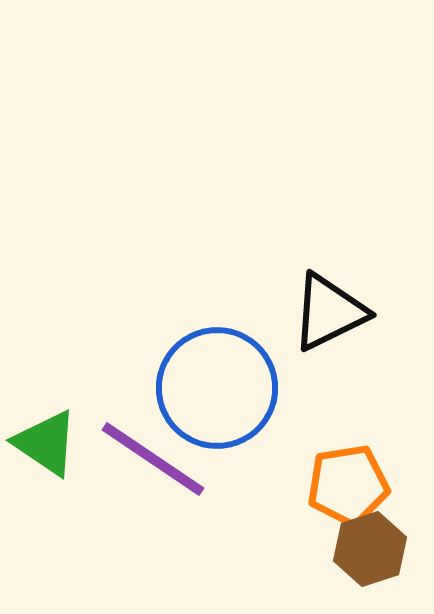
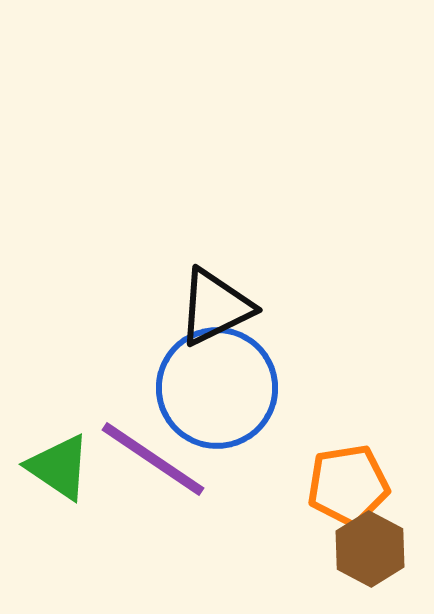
black triangle: moved 114 px left, 5 px up
green triangle: moved 13 px right, 24 px down
brown hexagon: rotated 14 degrees counterclockwise
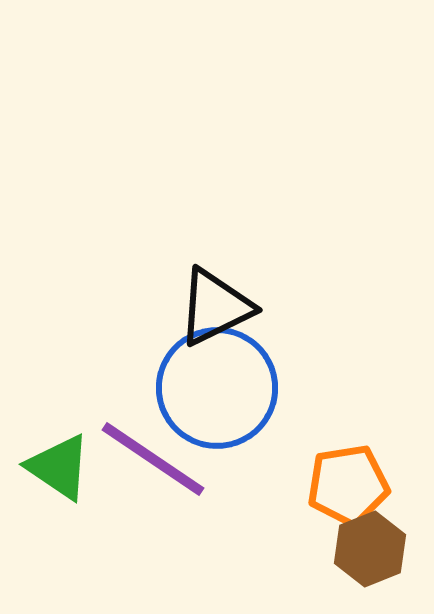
brown hexagon: rotated 10 degrees clockwise
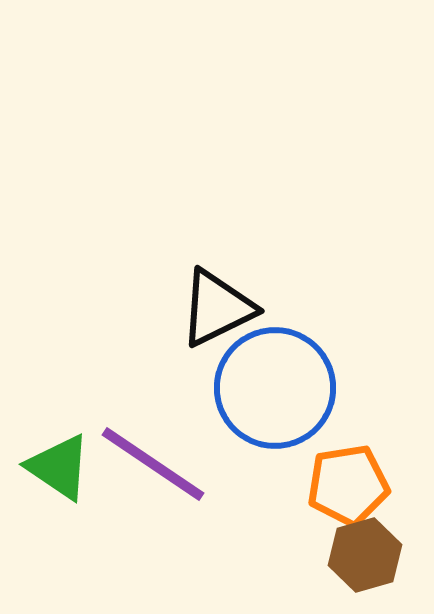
black triangle: moved 2 px right, 1 px down
blue circle: moved 58 px right
purple line: moved 5 px down
brown hexagon: moved 5 px left, 6 px down; rotated 6 degrees clockwise
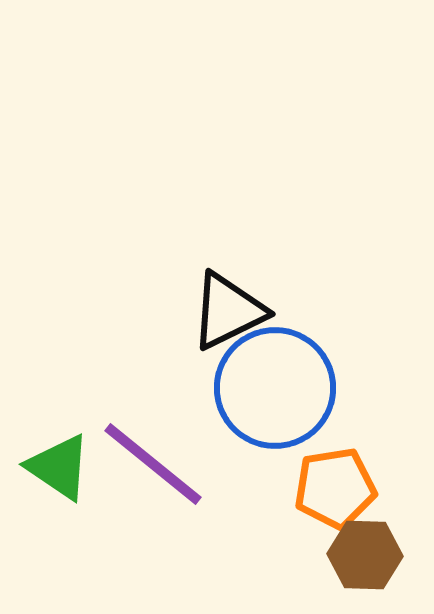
black triangle: moved 11 px right, 3 px down
purple line: rotated 5 degrees clockwise
orange pentagon: moved 13 px left, 3 px down
brown hexagon: rotated 18 degrees clockwise
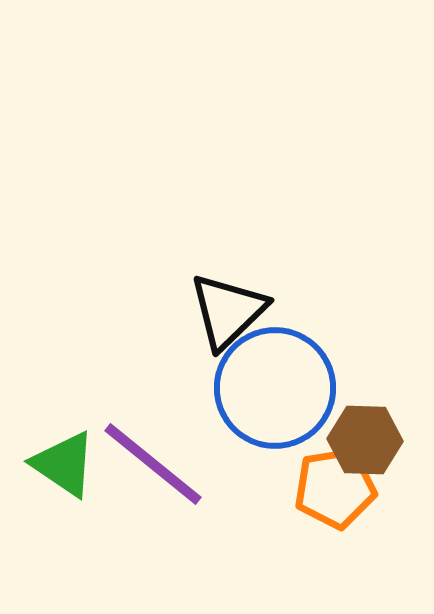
black triangle: rotated 18 degrees counterclockwise
green triangle: moved 5 px right, 3 px up
brown hexagon: moved 115 px up
